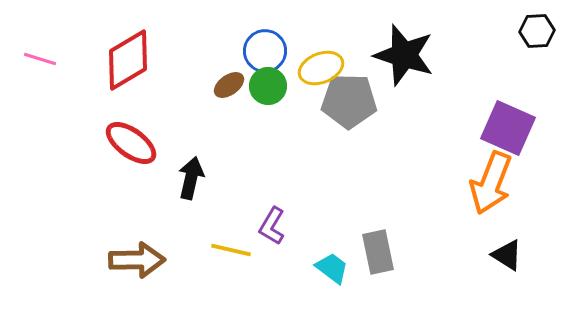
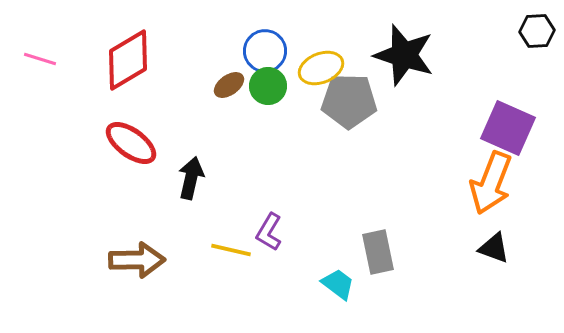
purple L-shape: moved 3 px left, 6 px down
black triangle: moved 13 px left, 7 px up; rotated 12 degrees counterclockwise
cyan trapezoid: moved 6 px right, 16 px down
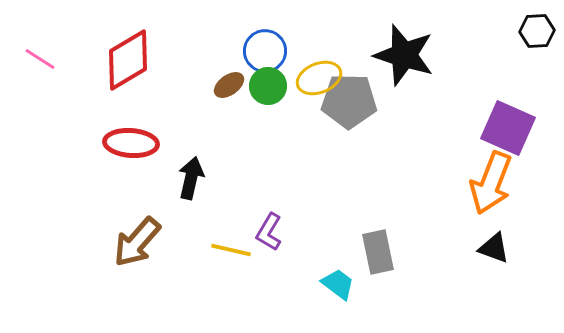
pink line: rotated 16 degrees clockwise
yellow ellipse: moved 2 px left, 10 px down
red ellipse: rotated 32 degrees counterclockwise
brown arrow: moved 18 px up; rotated 132 degrees clockwise
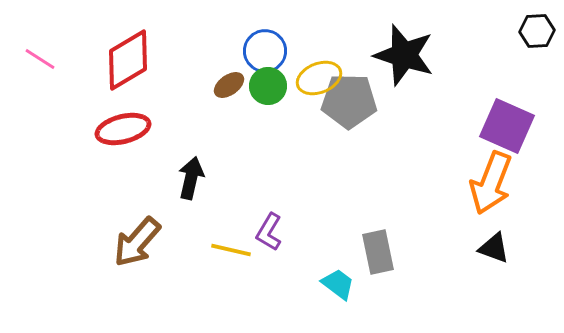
purple square: moved 1 px left, 2 px up
red ellipse: moved 8 px left, 14 px up; rotated 18 degrees counterclockwise
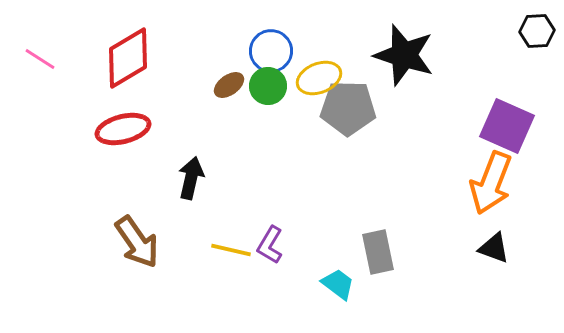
blue circle: moved 6 px right
red diamond: moved 2 px up
gray pentagon: moved 1 px left, 7 px down
purple L-shape: moved 1 px right, 13 px down
brown arrow: rotated 76 degrees counterclockwise
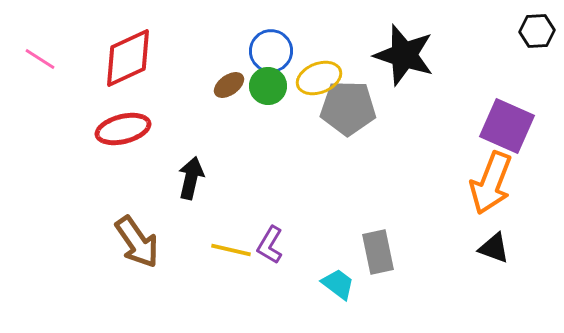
red diamond: rotated 6 degrees clockwise
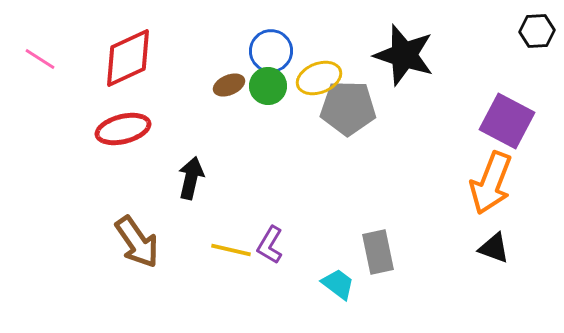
brown ellipse: rotated 12 degrees clockwise
purple square: moved 5 px up; rotated 4 degrees clockwise
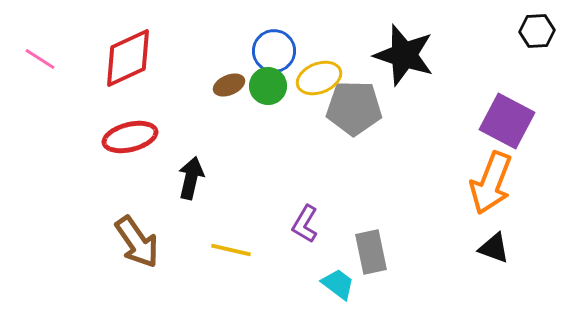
blue circle: moved 3 px right
gray pentagon: moved 6 px right
red ellipse: moved 7 px right, 8 px down
purple L-shape: moved 35 px right, 21 px up
gray rectangle: moved 7 px left
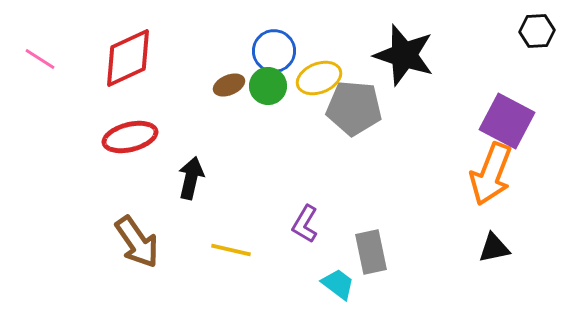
gray pentagon: rotated 4 degrees clockwise
orange arrow: moved 9 px up
black triangle: rotated 32 degrees counterclockwise
